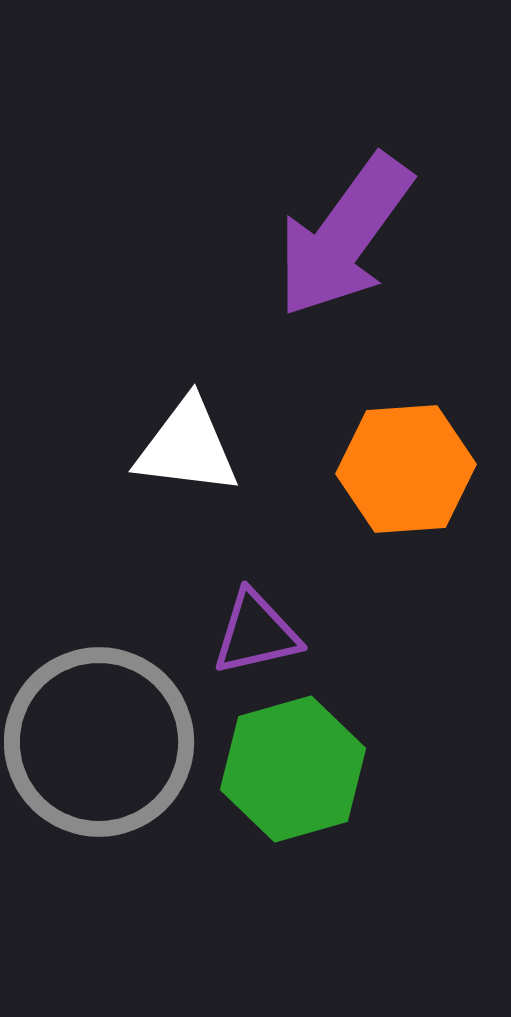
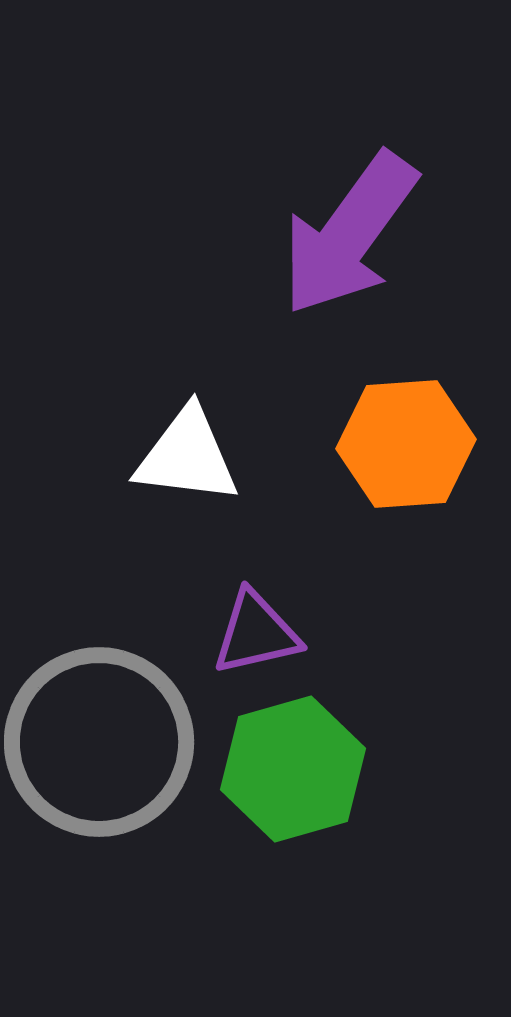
purple arrow: moved 5 px right, 2 px up
white triangle: moved 9 px down
orange hexagon: moved 25 px up
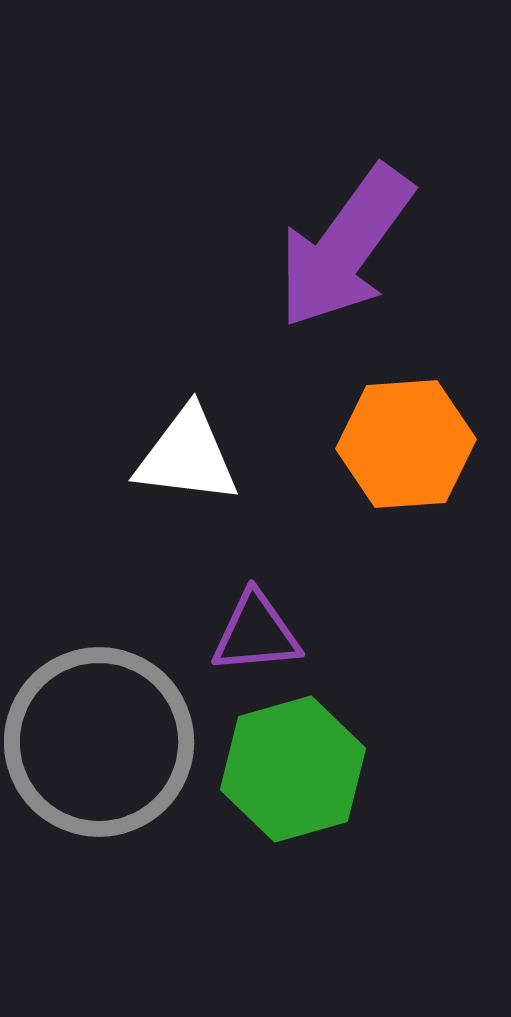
purple arrow: moved 4 px left, 13 px down
purple triangle: rotated 8 degrees clockwise
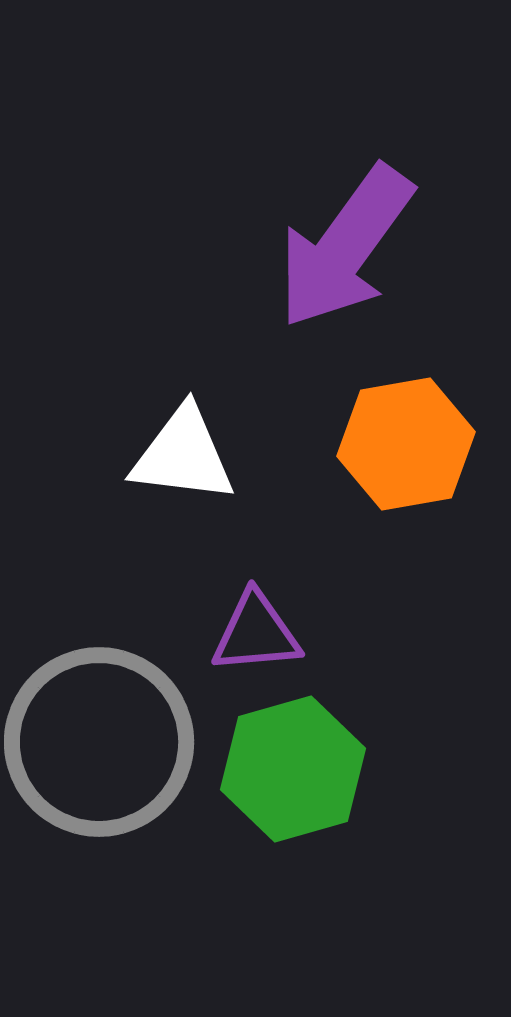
orange hexagon: rotated 6 degrees counterclockwise
white triangle: moved 4 px left, 1 px up
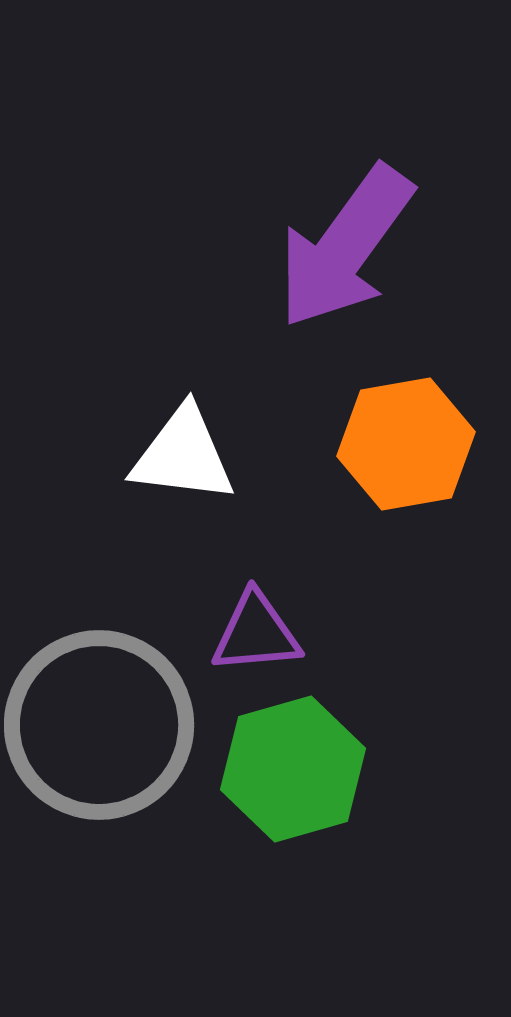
gray circle: moved 17 px up
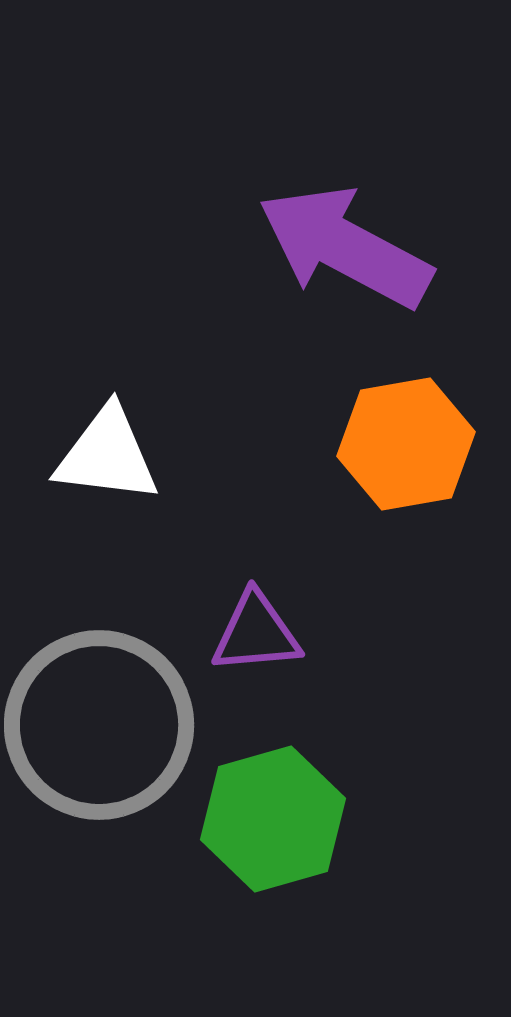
purple arrow: rotated 82 degrees clockwise
white triangle: moved 76 px left
green hexagon: moved 20 px left, 50 px down
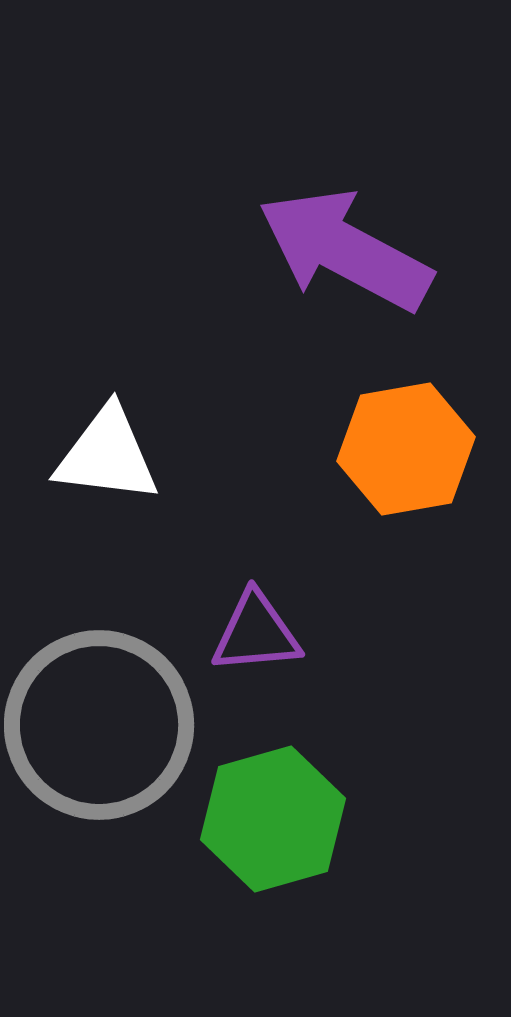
purple arrow: moved 3 px down
orange hexagon: moved 5 px down
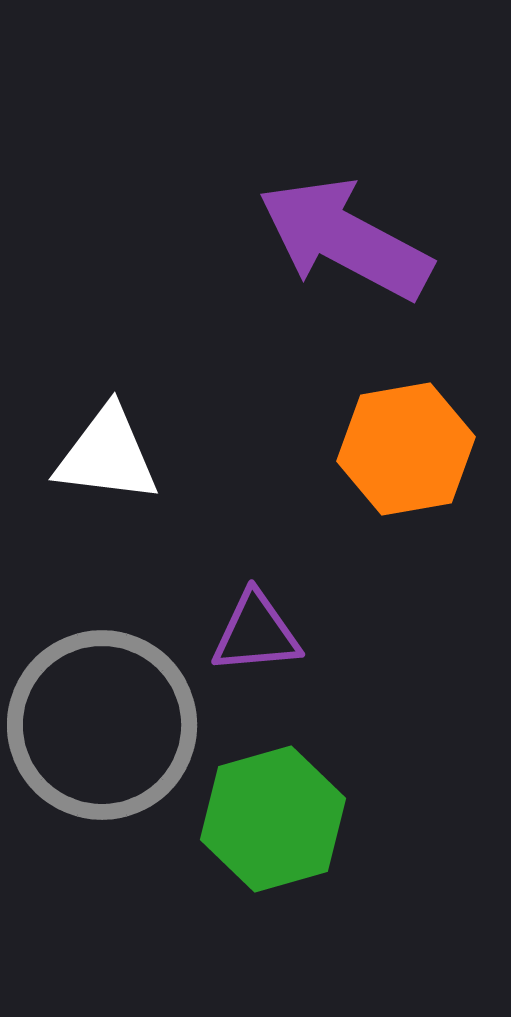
purple arrow: moved 11 px up
gray circle: moved 3 px right
